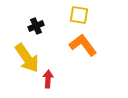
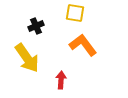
yellow square: moved 4 px left, 2 px up
red arrow: moved 13 px right, 1 px down
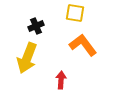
yellow arrow: rotated 56 degrees clockwise
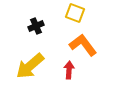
yellow square: rotated 12 degrees clockwise
yellow arrow: moved 3 px right, 8 px down; rotated 28 degrees clockwise
red arrow: moved 8 px right, 10 px up
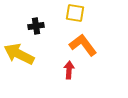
yellow square: rotated 12 degrees counterclockwise
black cross: rotated 14 degrees clockwise
yellow arrow: moved 11 px left, 12 px up; rotated 68 degrees clockwise
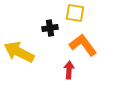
black cross: moved 14 px right, 2 px down
yellow arrow: moved 2 px up
